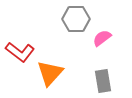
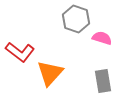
gray hexagon: rotated 20 degrees clockwise
pink semicircle: rotated 54 degrees clockwise
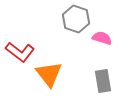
orange triangle: moved 1 px left, 1 px down; rotated 20 degrees counterclockwise
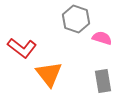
red L-shape: moved 2 px right, 4 px up
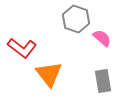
pink semicircle: rotated 24 degrees clockwise
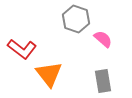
pink semicircle: moved 1 px right, 1 px down
red L-shape: moved 1 px down
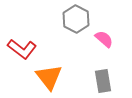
gray hexagon: rotated 8 degrees clockwise
pink semicircle: moved 1 px right
orange triangle: moved 3 px down
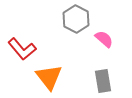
red L-shape: rotated 12 degrees clockwise
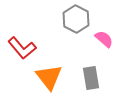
red L-shape: moved 1 px up
gray rectangle: moved 12 px left, 3 px up
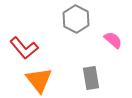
pink semicircle: moved 9 px right, 1 px down
red L-shape: moved 2 px right
orange triangle: moved 10 px left, 3 px down
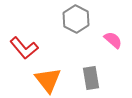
orange triangle: moved 9 px right
